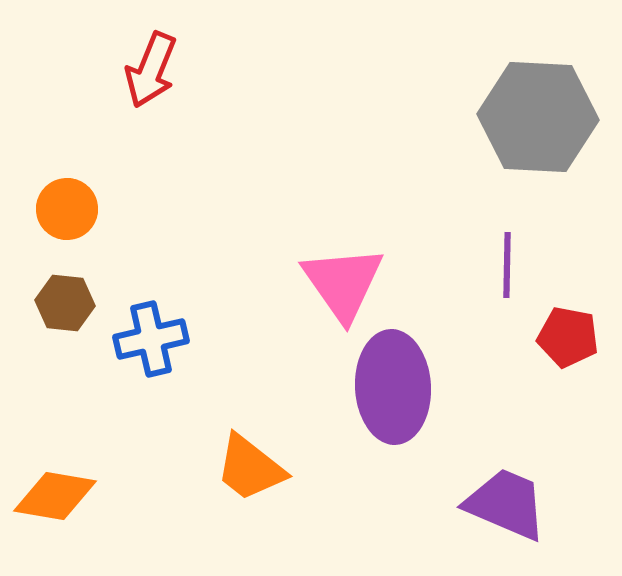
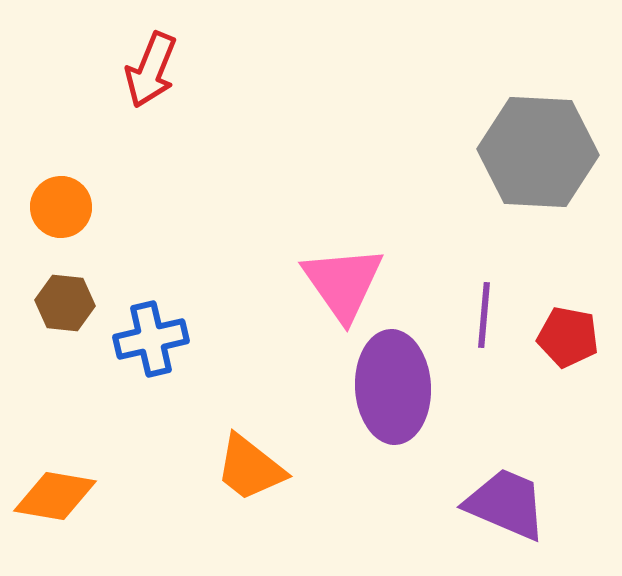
gray hexagon: moved 35 px down
orange circle: moved 6 px left, 2 px up
purple line: moved 23 px left, 50 px down; rotated 4 degrees clockwise
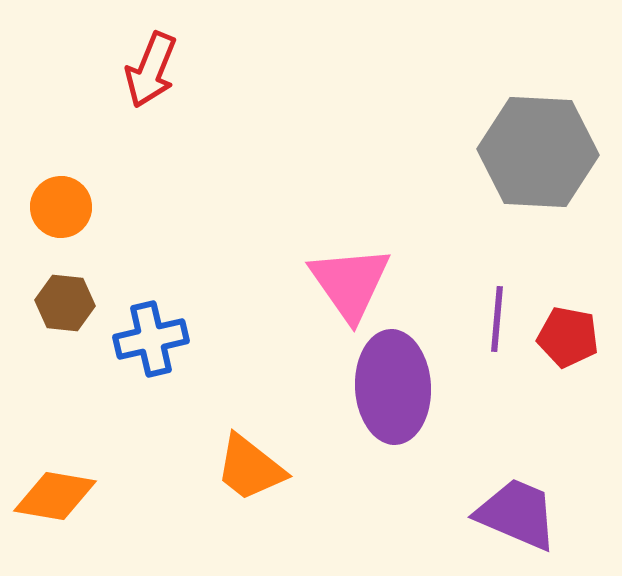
pink triangle: moved 7 px right
purple line: moved 13 px right, 4 px down
purple trapezoid: moved 11 px right, 10 px down
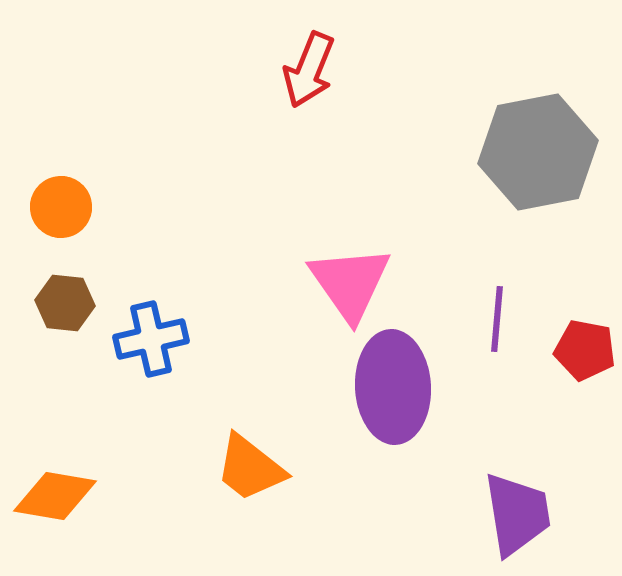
red arrow: moved 158 px right
gray hexagon: rotated 14 degrees counterclockwise
red pentagon: moved 17 px right, 13 px down
purple trapezoid: rotated 58 degrees clockwise
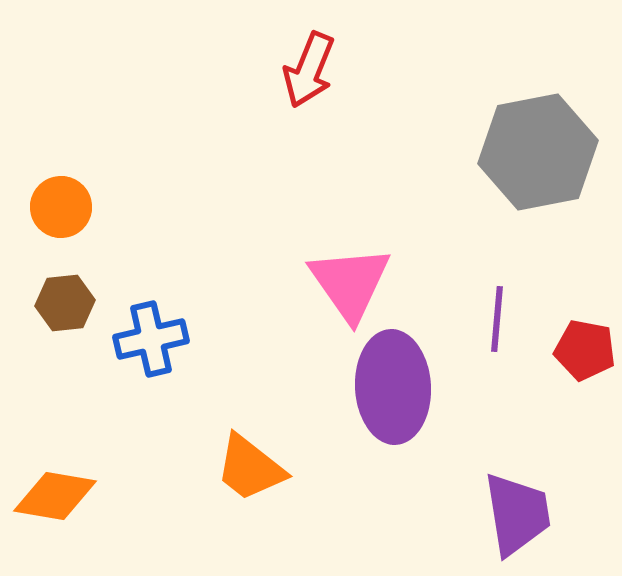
brown hexagon: rotated 12 degrees counterclockwise
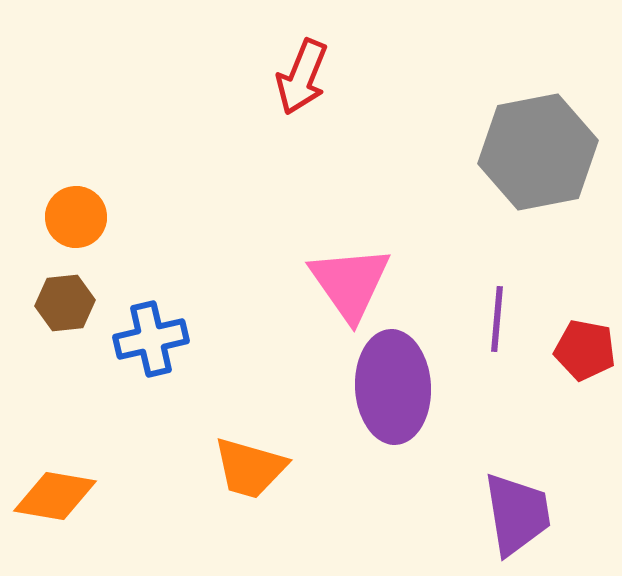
red arrow: moved 7 px left, 7 px down
orange circle: moved 15 px right, 10 px down
orange trapezoid: rotated 22 degrees counterclockwise
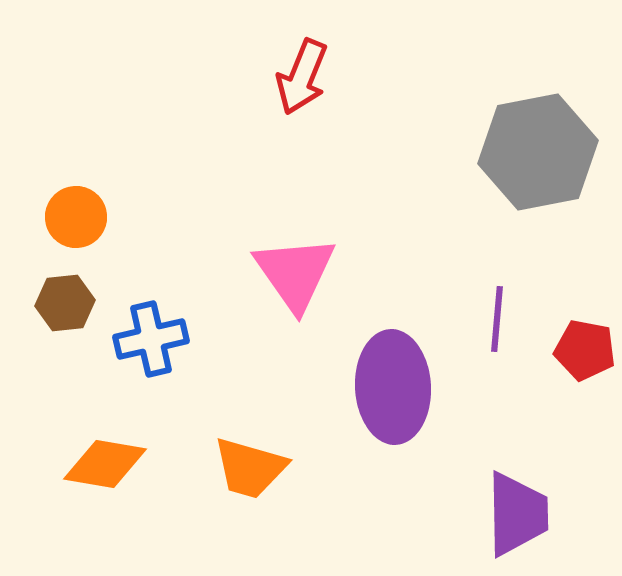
pink triangle: moved 55 px left, 10 px up
orange diamond: moved 50 px right, 32 px up
purple trapezoid: rotated 8 degrees clockwise
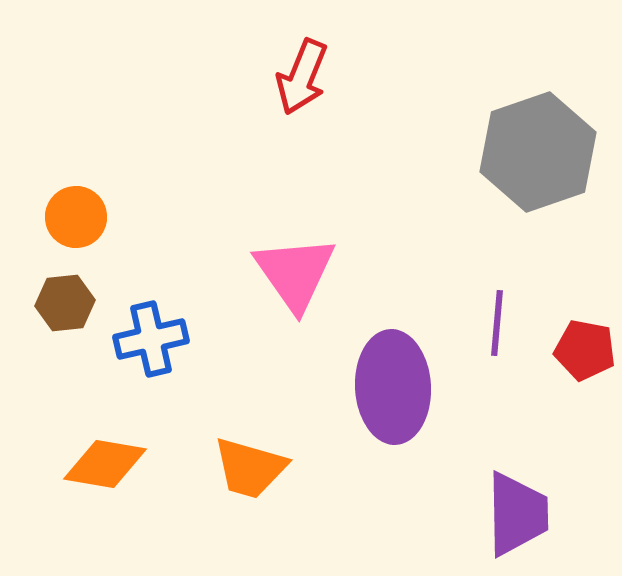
gray hexagon: rotated 8 degrees counterclockwise
purple line: moved 4 px down
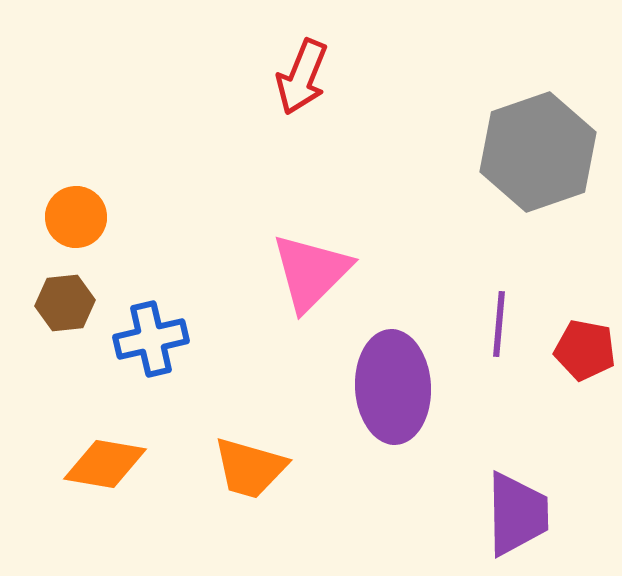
pink triangle: moved 16 px right, 1 px up; rotated 20 degrees clockwise
purple line: moved 2 px right, 1 px down
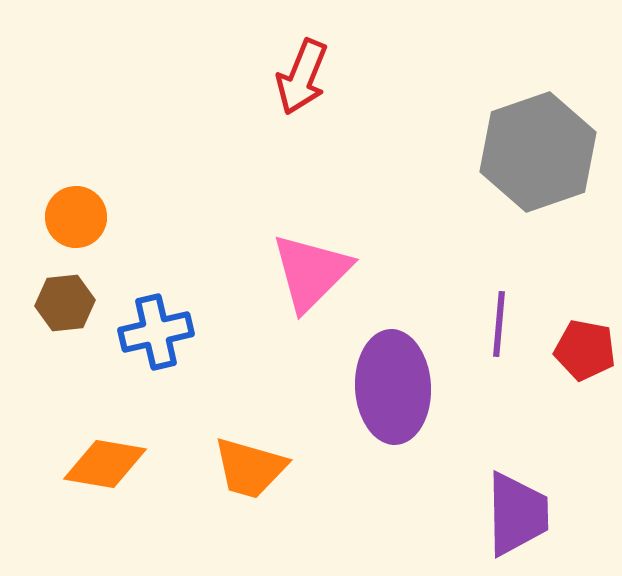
blue cross: moved 5 px right, 7 px up
